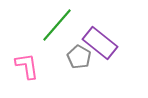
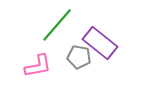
gray pentagon: rotated 20 degrees counterclockwise
pink L-shape: moved 11 px right; rotated 88 degrees clockwise
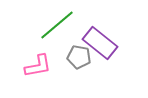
green line: rotated 9 degrees clockwise
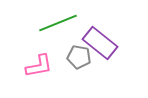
green line: moved 1 px right, 2 px up; rotated 18 degrees clockwise
pink L-shape: moved 1 px right
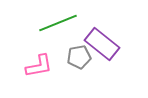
purple rectangle: moved 2 px right, 1 px down
gray pentagon: rotated 20 degrees counterclockwise
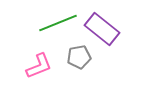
purple rectangle: moved 15 px up
pink L-shape: rotated 12 degrees counterclockwise
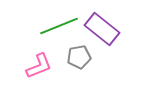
green line: moved 1 px right, 3 px down
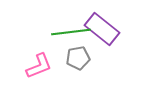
green line: moved 12 px right, 6 px down; rotated 15 degrees clockwise
gray pentagon: moved 1 px left, 1 px down
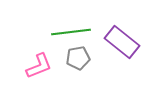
purple rectangle: moved 20 px right, 13 px down
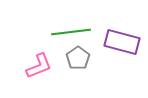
purple rectangle: rotated 24 degrees counterclockwise
gray pentagon: rotated 25 degrees counterclockwise
